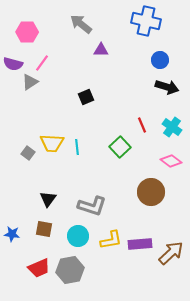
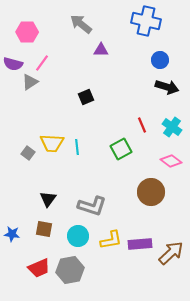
green square: moved 1 px right, 2 px down; rotated 15 degrees clockwise
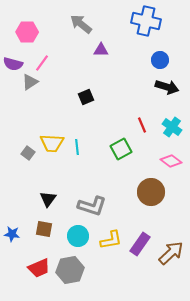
purple rectangle: rotated 50 degrees counterclockwise
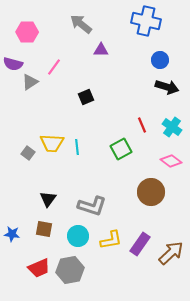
pink line: moved 12 px right, 4 px down
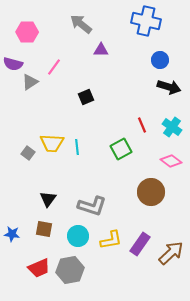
black arrow: moved 2 px right
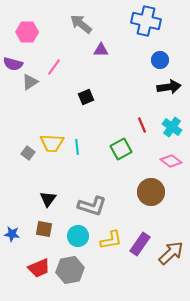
black arrow: rotated 25 degrees counterclockwise
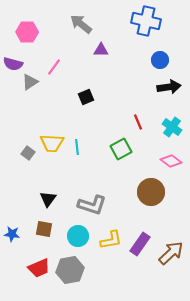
red line: moved 4 px left, 3 px up
gray L-shape: moved 1 px up
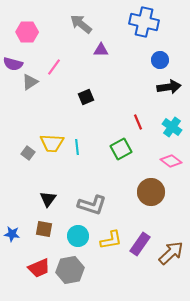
blue cross: moved 2 px left, 1 px down
